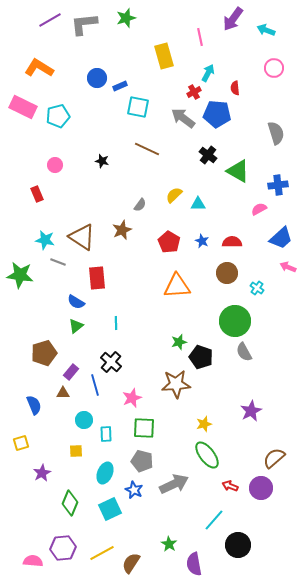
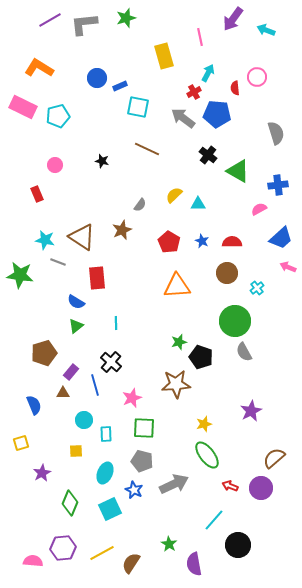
pink circle at (274, 68): moved 17 px left, 9 px down
cyan cross at (257, 288): rotated 16 degrees clockwise
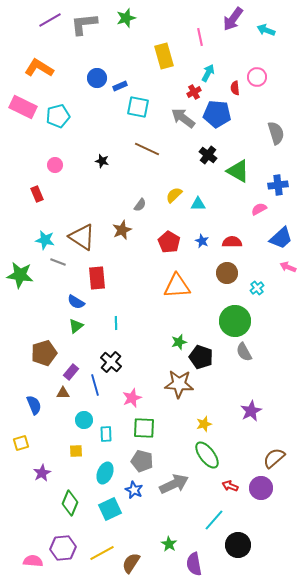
brown star at (176, 384): moved 3 px right; rotated 8 degrees clockwise
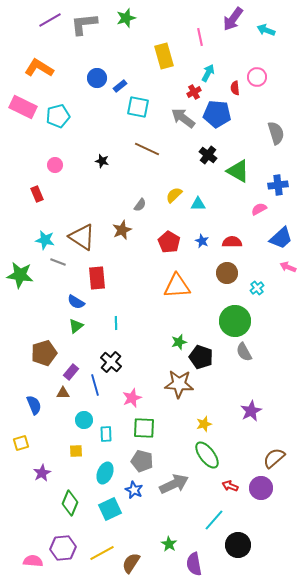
blue rectangle at (120, 86): rotated 16 degrees counterclockwise
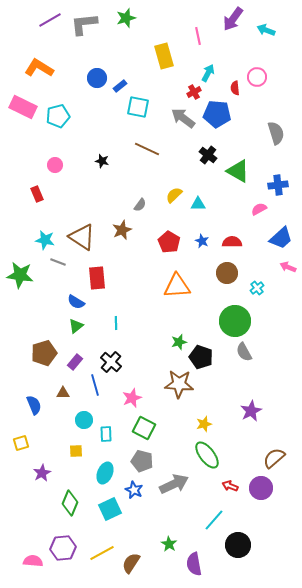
pink line at (200, 37): moved 2 px left, 1 px up
purple rectangle at (71, 372): moved 4 px right, 10 px up
green square at (144, 428): rotated 25 degrees clockwise
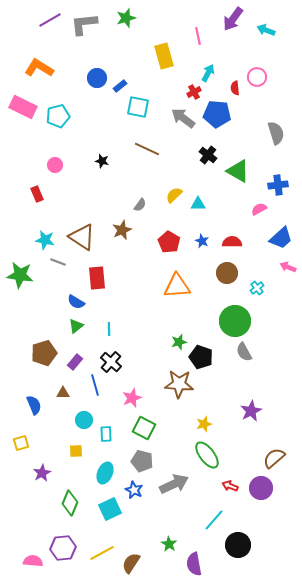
cyan line at (116, 323): moved 7 px left, 6 px down
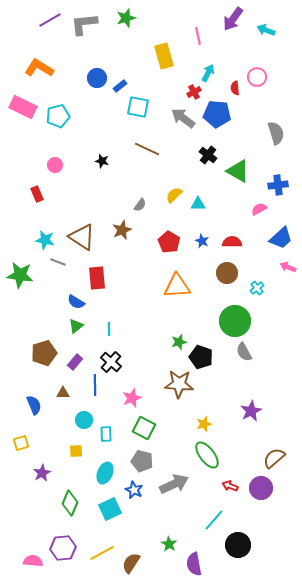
blue line at (95, 385): rotated 15 degrees clockwise
